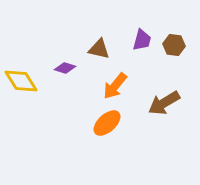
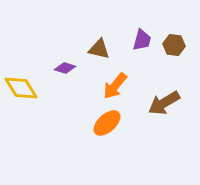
yellow diamond: moved 7 px down
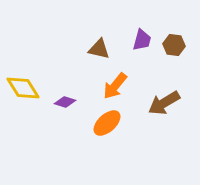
purple diamond: moved 34 px down
yellow diamond: moved 2 px right
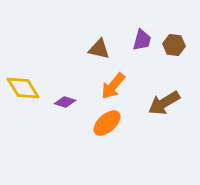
orange arrow: moved 2 px left
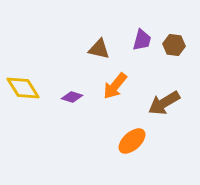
orange arrow: moved 2 px right
purple diamond: moved 7 px right, 5 px up
orange ellipse: moved 25 px right, 18 px down
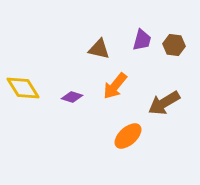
orange ellipse: moved 4 px left, 5 px up
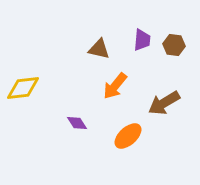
purple trapezoid: rotated 10 degrees counterclockwise
yellow diamond: rotated 64 degrees counterclockwise
purple diamond: moved 5 px right, 26 px down; rotated 40 degrees clockwise
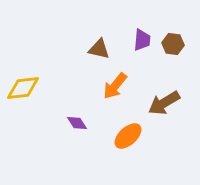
brown hexagon: moved 1 px left, 1 px up
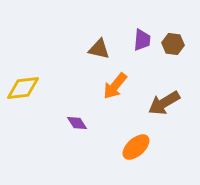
orange ellipse: moved 8 px right, 11 px down
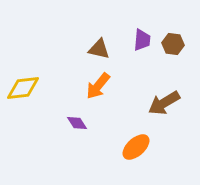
orange arrow: moved 17 px left
